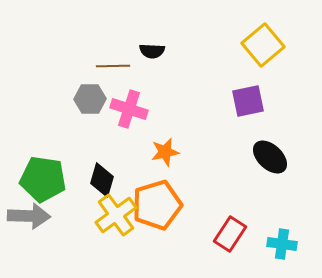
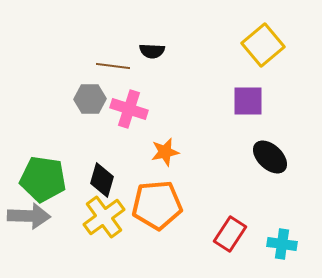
brown line: rotated 8 degrees clockwise
purple square: rotated 12 degrees clockwise
orange pentagon: rotated 12 degrees clockwise
yellow cross: moved 12 px left, 2 px down
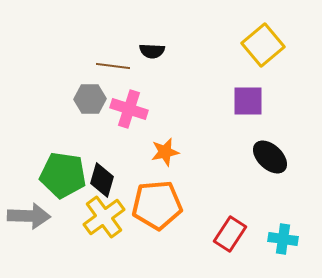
green pentagon: moved 20 px right, 4 px up
cyan cross: moved 1 px right, 5 px up
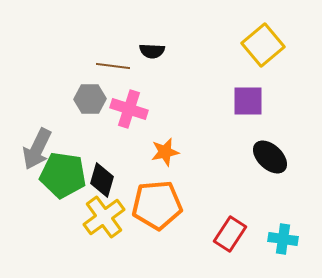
gray arrow: moved 8 px right, 67 px up; rotated 114 degrees clockwise
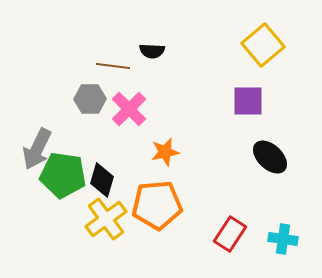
pink cross: rotated 27 degrees clockwise
yellow cross: moved 2 px right, 2 px down
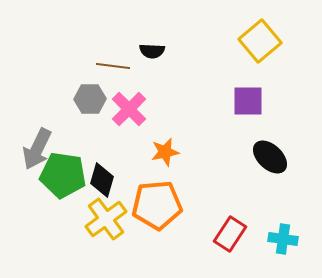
yellow square: moved 3 px left, 4 px up
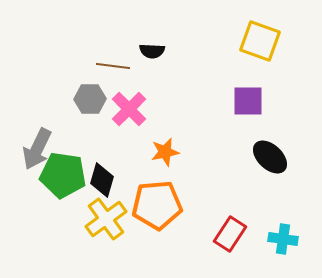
yellow square: rotated 30 degrees counterclockwise
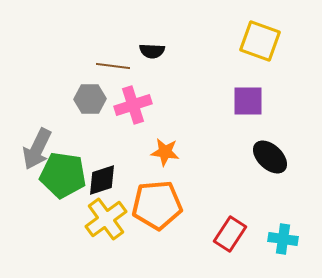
pink cross: moved 4 px right, 4 px up; rotated 27 degrees clockwise
orange star: rotated 20 degrees clockwise
black diamond: rotated 56 degrees clockwise
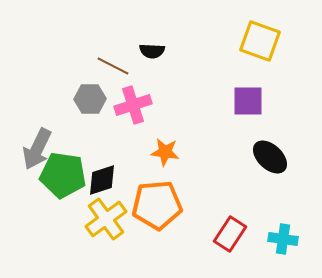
brown line: rotated 20 degrees clockwise
